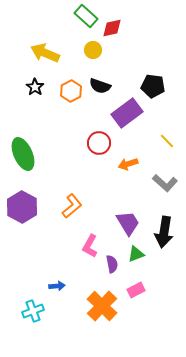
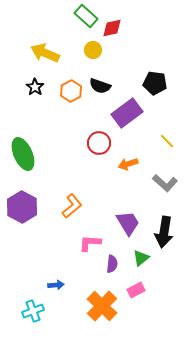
black pentagon: moved 2 px right, 3 px up
pink L-shape: moved 3 px up; rotated 65 degrees clockwise
green triangle: moved 5 px right, 4 px down; rotated 18 degrees counterclockwise
purple semicircle: rotated 18 degrees clockwise
blue arrow: moved 1 px left, 1 px up
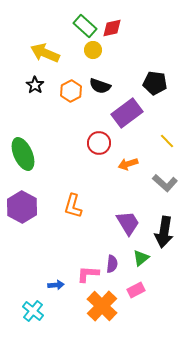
green rectangle: moved 1 px left, 10 px down
black star: moved 2 px up
orange L-shape: moved 1 px right; rotated 145 degrees clockwise
pink L-shape: moved 2 px left, 31 px down
cyan cross: rotated 30 degrees counterclockwise
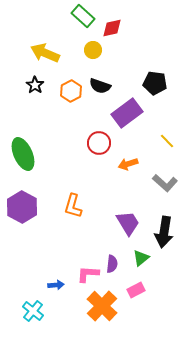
green rectangle: moved 2 px left, 10 px up
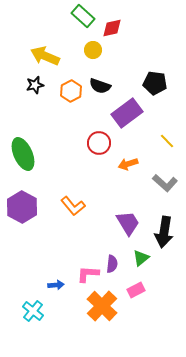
yellow arrow: moved 3 px down
black star: rotated 24 degrees clockwise
orange L-shape: rotated 55 degrees counterclockwise
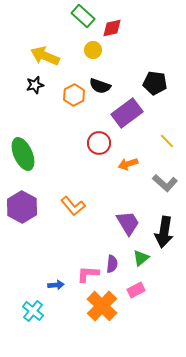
orange hexagon: moved 3 px right, 4 px down
